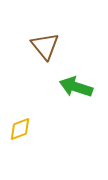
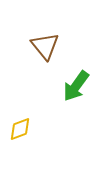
green arrow: moved 1 px up; rotated 72 degrees counterclockwise
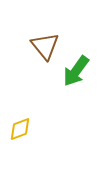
green arrow: moved 15 px up
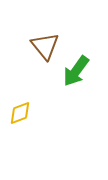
yellow diamond: moved 16 px up
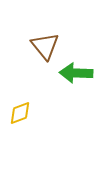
green arrow: moved 2 px down; rotated 56 degrees clockwise
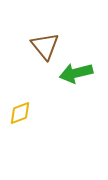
green arrow: rotated 16 degrees counterclockwise
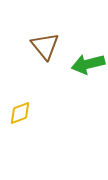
green arrow: moved 12 px right, 9 px up
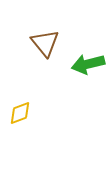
brown triangle: moved 3 px up
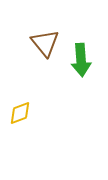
green arrow: moved 7 px left, 4 px up; rotated 80 degrees counterclockwise
